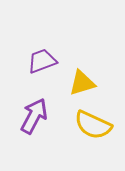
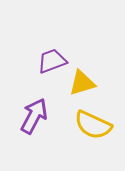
purple trapezoid: moved 10 px right
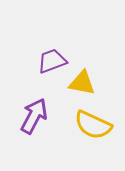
yellow triangle: rotated 28 degrees clockwise
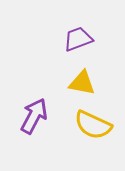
purple trapezoid: moved 26 px right, 22 px up
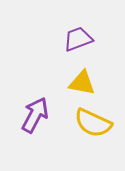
purple arrow: moved 1 px right, 1 px up
yellow semicircle: moved 2 px up
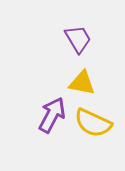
purple trapezoid: rotated 80 degrees clockwise
purple arrow: moved 17 px right
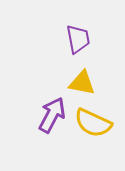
purple trapezoid: rotated 20 degrees clockwise
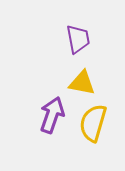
purple arrow: rotated 9 degrees counterclockwise
yellow semicircle: rotated 81 degrees clockwise
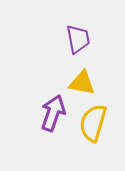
purple arrow: moved 1 px right, 2 px up
